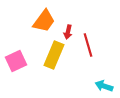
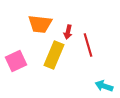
orange trapezoid: moved 4 px left, 3 px down; rotated 60 degrees clockwise
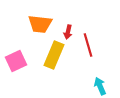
cyan arrow: moved 4 px left; rotated 48 degrees clockwise
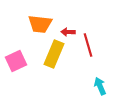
red arrow: rotated 80 degrees clockwise
yellow rectangle: moved 1 px up
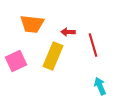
orange trapezoid: moved 8 px left
red line: moved 5 px right
yellow rectangle: moved 1 px left, 2 px down
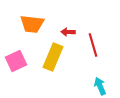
yellow rectangle: moved 1 px down
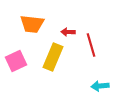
red line: moved 2 px left
cyan arrow: rotated 72 degrees counterclockwise
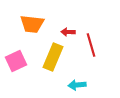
cyan arrow: moved 23 px left, 1 px up
